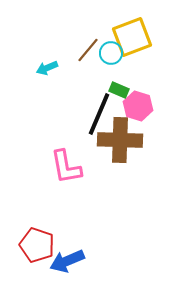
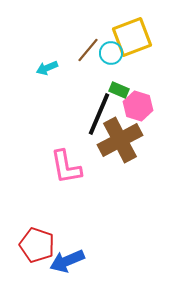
brown cross: rotated 30 degrees counterclockwise
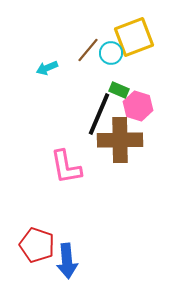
yellow square: moved 2 px right
brown cross: rotated 27 degrees clockwise
blue arrow: rotated 72 degrees counterclockwise
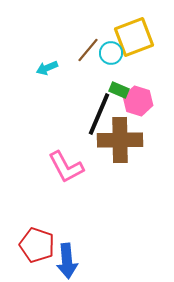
pink hexagon: moved 5 px up
pink L-shape: rotated 18 degrees counterclockwise
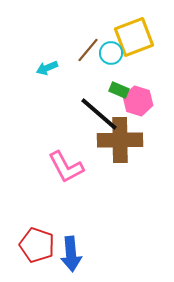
black line: rotated 72 degrees counterclockwise
blue arrow: moved 4 px right, 7 px up
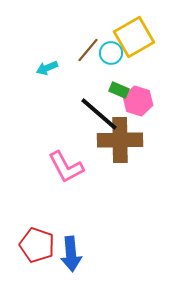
yellow square: rotated 9 degrees counterclockwise
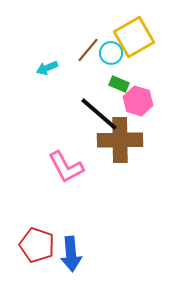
green rectangle: moved 6 px up
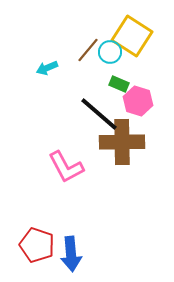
yellow square: moved 2 px left, 1 px up; rotated 27 degrees counterclockwise
cyan circle: moved 1 px left, 1 px up
brown cross: moved 2 px right, 2 px down
